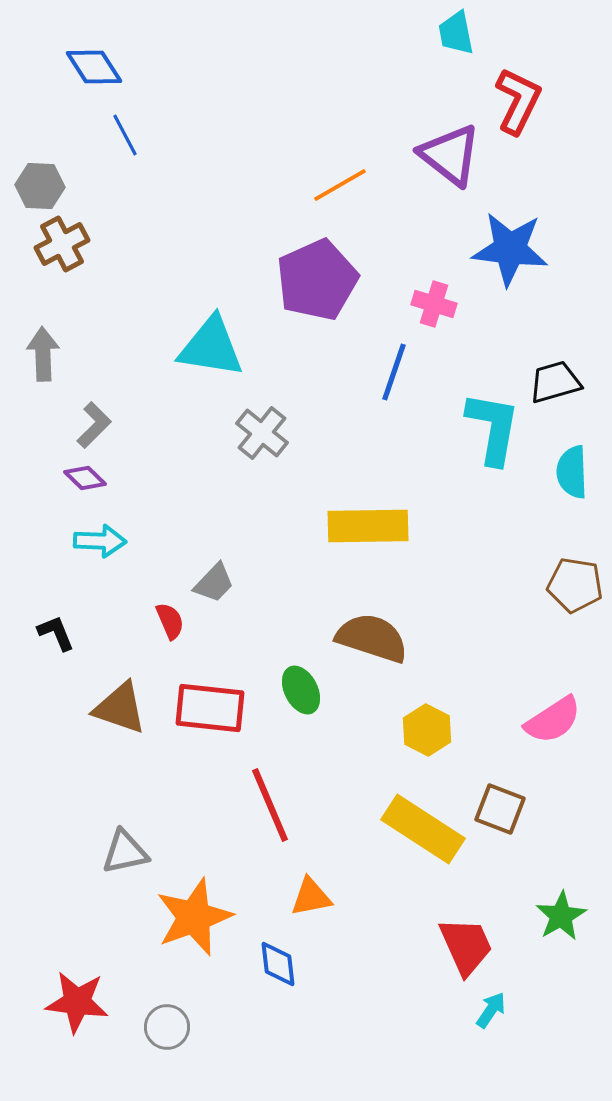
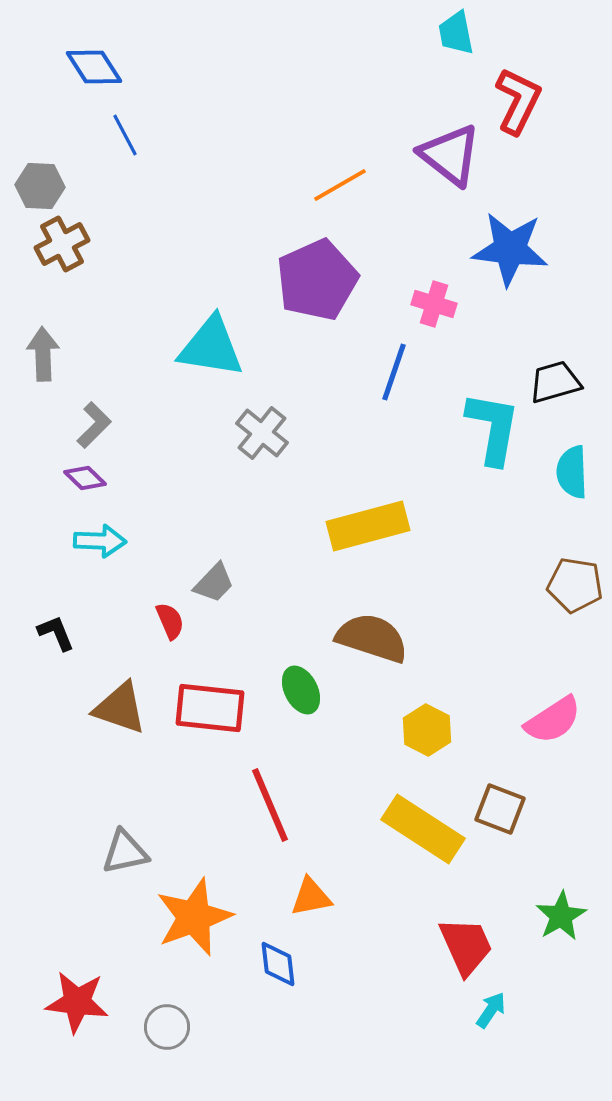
yellow rectangle at (368, 526): rotated 14 degrees counterclockwise
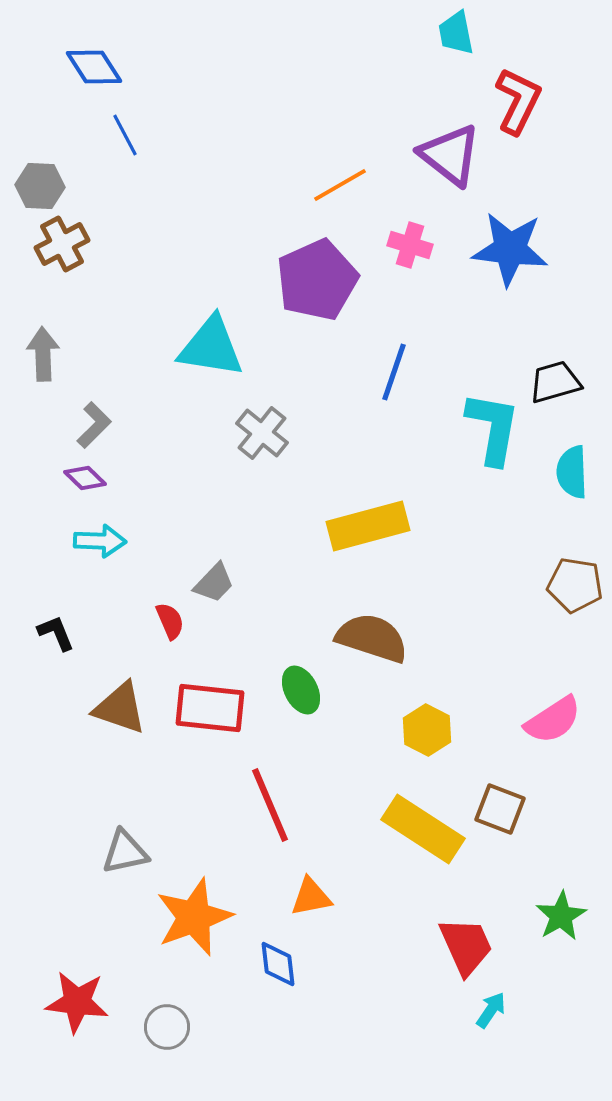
pink cross at (434, 304): moved 24 px left, 59 px up
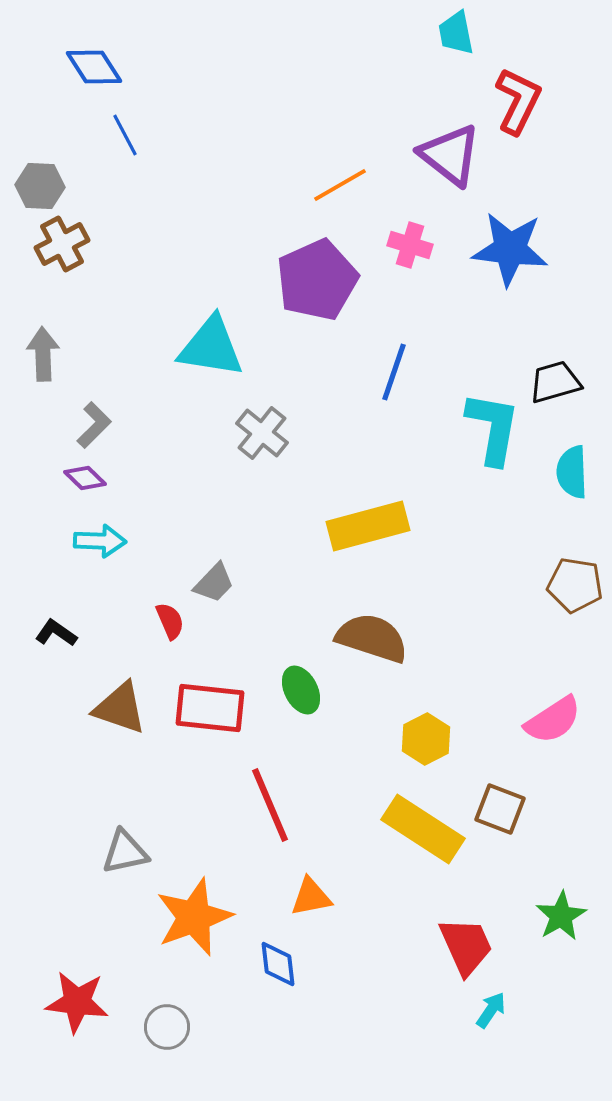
black L-shape at (56, 633): rotated 33 degrees counterclockwise
yellow hexagon at (427, 730): moved 1 px left, 9 px down; rotated 6 degrees clockwise
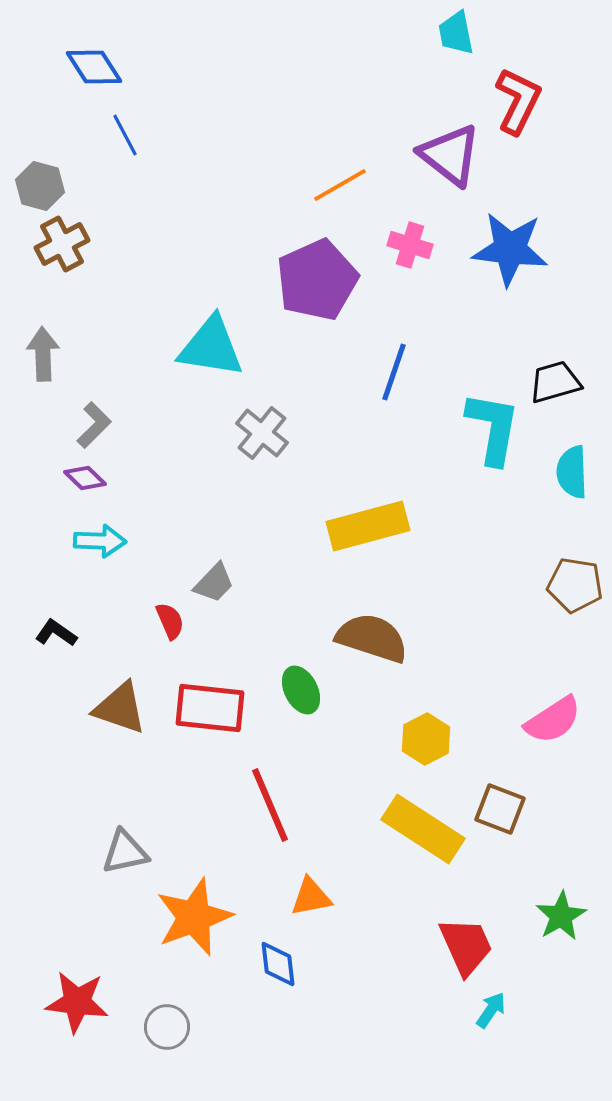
gray hexagon at (40, 186): rotated 12 degrees clockwise
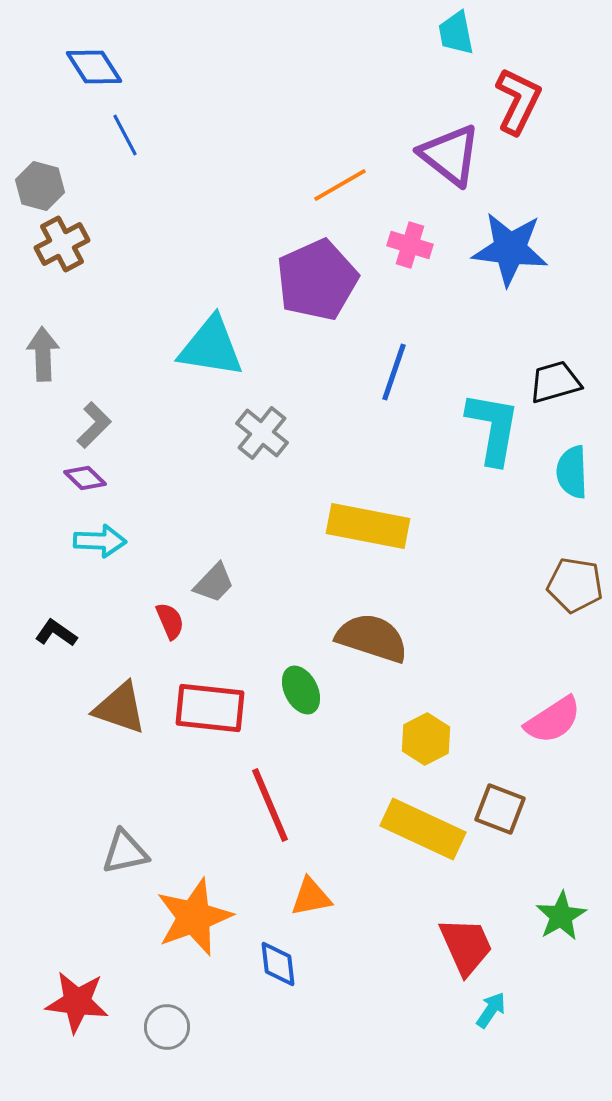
yellow rectangle at (368, 526): rotated 26 degrees clockwise
yellow rectangle at (423, 829): rotated 8 degrees counterclockwise
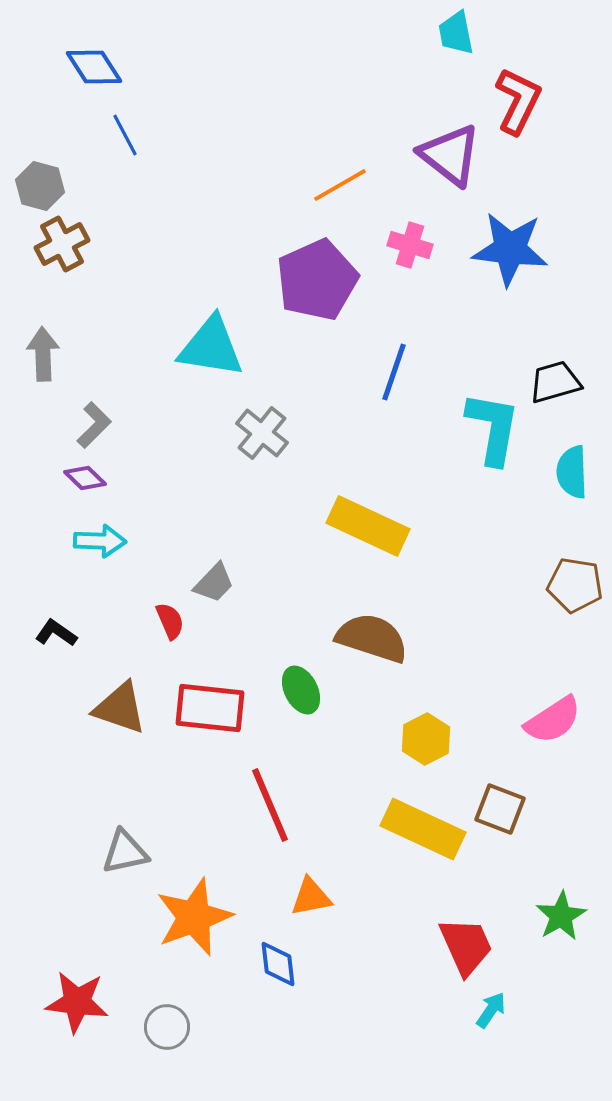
yellow rectangle at (368, 526): rotated 14 degrees clockwise
